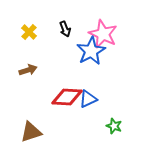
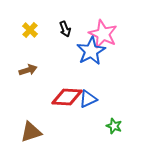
yellow cross: moved 1 px right, 2 px up
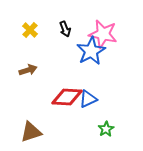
pink star: rotated 12 degrees counterclockwise
green star: moved 8 px left, 3 px down; rotated 21 degrees clockwise
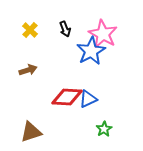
pink star: rotated 16 degrees clockwise
green star: moved 2 px left
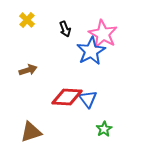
yellow cross: moved 3 px left, 10 px up
blue triangle: rotated 42 degrees counterclockwise
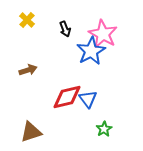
red diamond: rotated 16 degrees counterclockwise
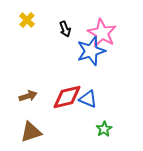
pink star: moved 1 px left, 1 px up
blue star: rotated 12 degrees clockwise
brown arrow: moved 26 px down
blue triangle: rotated 30 degrees counterclockwise
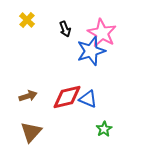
brown triangle: rotated 30 degrees counterclockwise
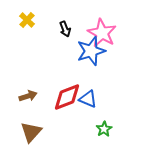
red diamond: rotated 8 degrees counterclockwise
